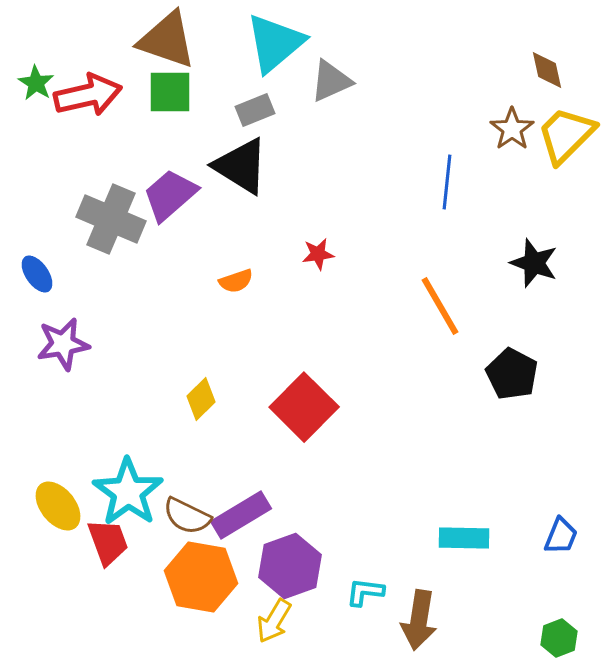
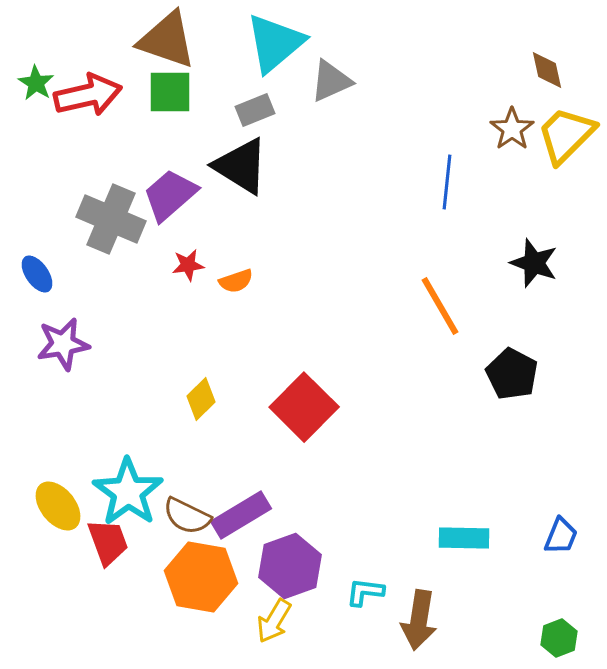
red star: moved 130 px left, 11 px down
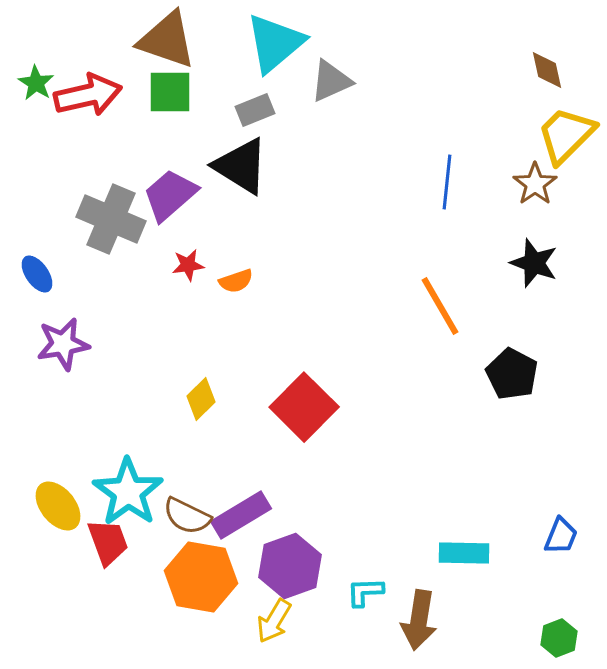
brown star: moved 23 px right, 55 px down
cyan rectangle: moved 15 px down
cyan L-shape: rotated 9 degrees counterclockwise
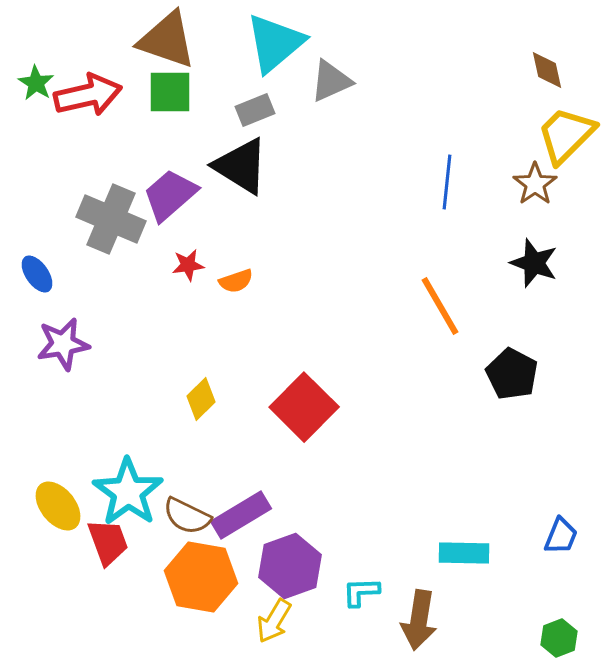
cyan L-shape: moved 4 px left
